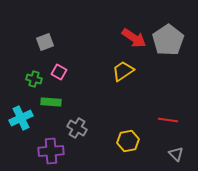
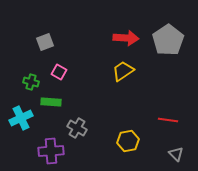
red arrow: moved 8 px left; rotated 30 degrees counterclockwise
green cross: moved 3 px left, 3 px down
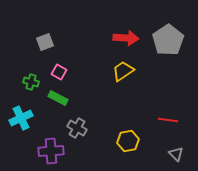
green rectangle: moved 7 px right, 4 px up; rotated 24 degrees clockwise
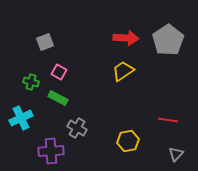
gray triangle: rotated 28 degrees clockwise
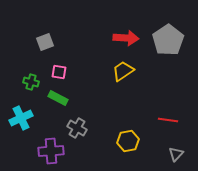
pink square: rotated 21 degrees counterclockwise
